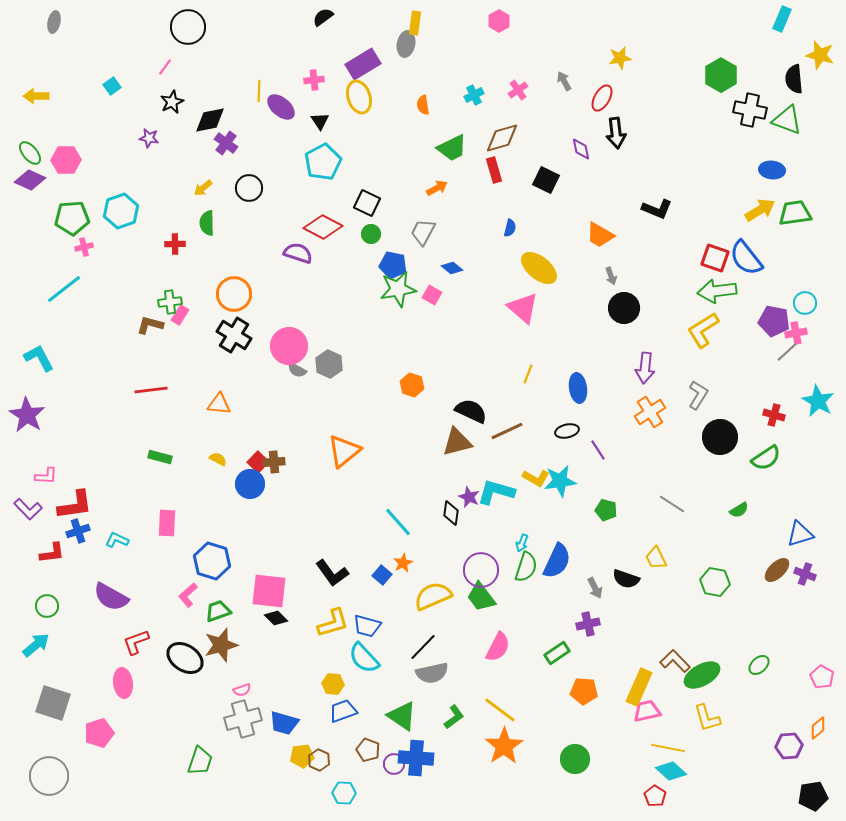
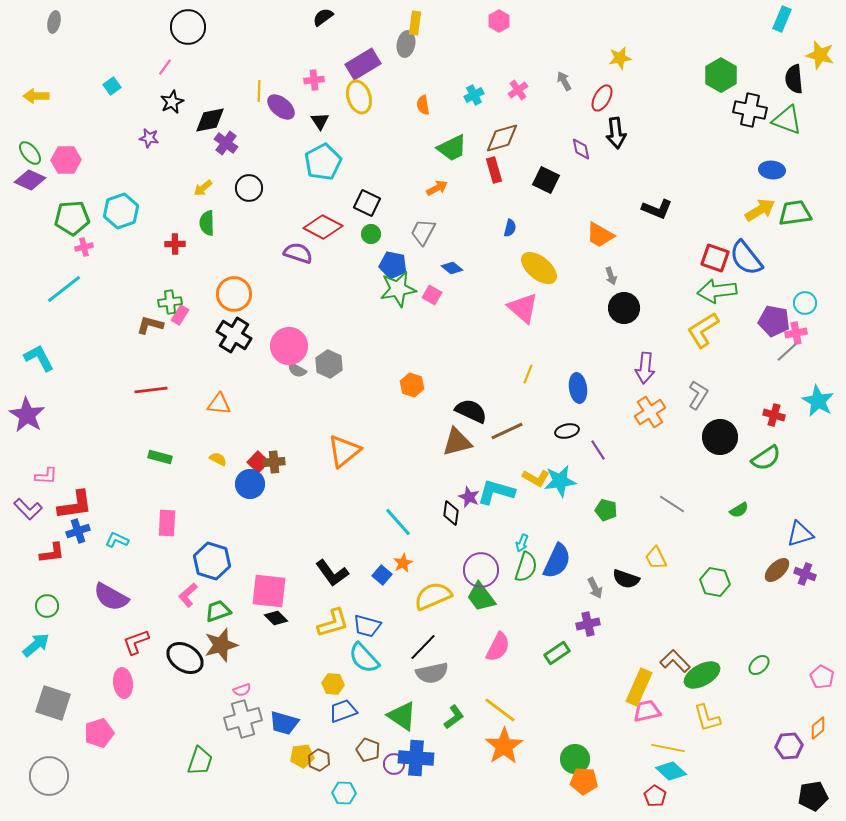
orange pentagon at (584, 691): moved 90 px down
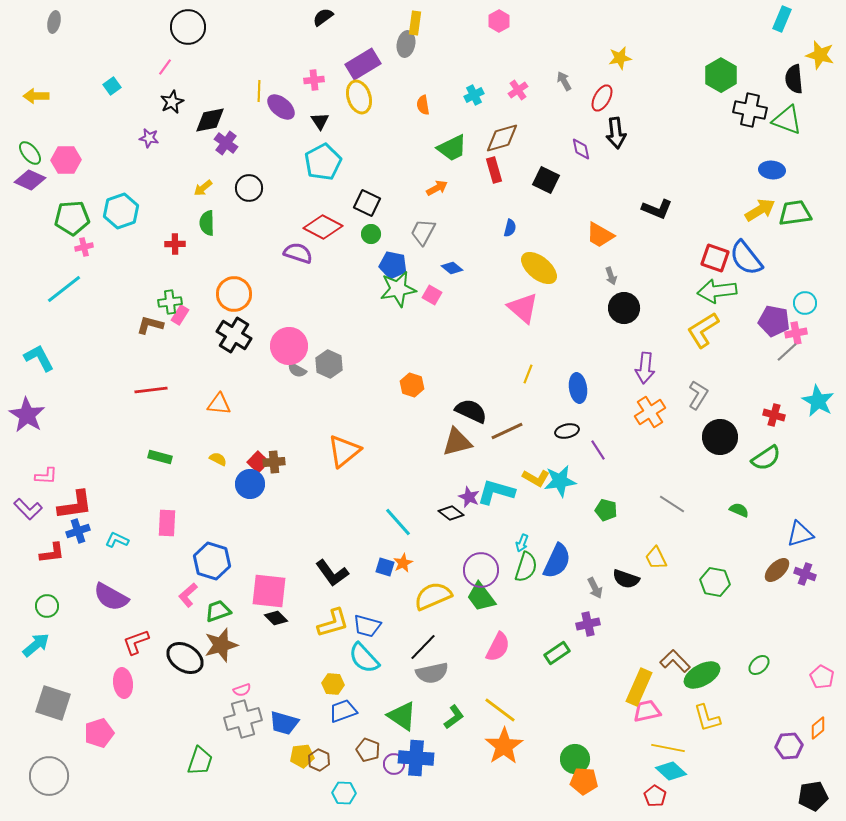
green semicircle at (739, 510): rotated 126 degrees counterclockwise
black diamond at (451, 513): rotated 60 degrees counterclockwise
blue square at (382, 575): moved 3 px right, 8 px up; rotated 24 degrees counterclockwise
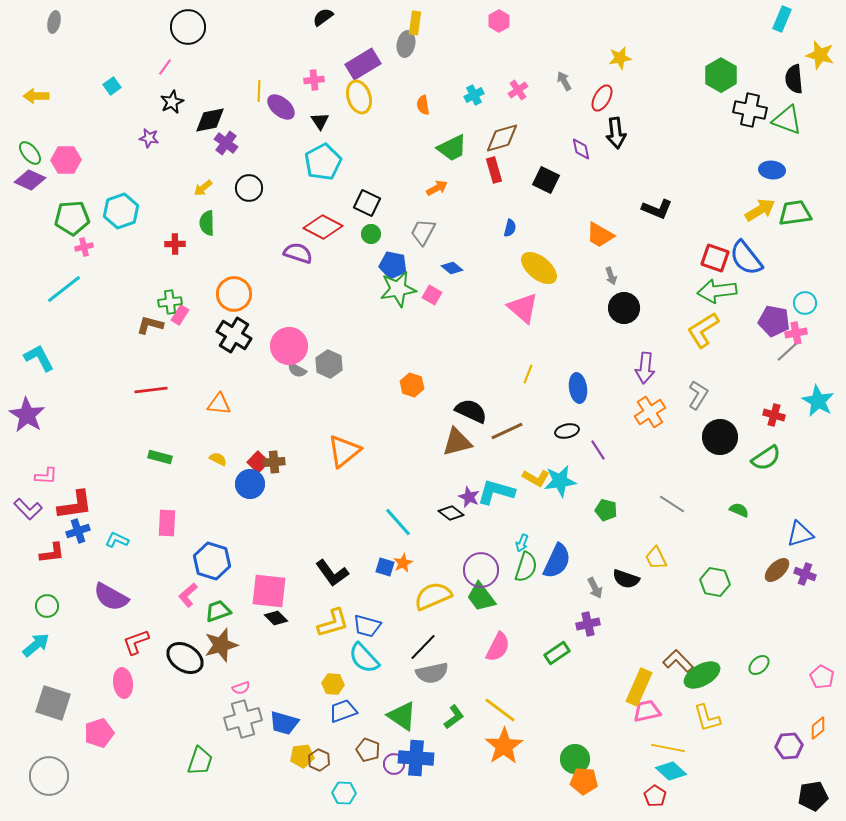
brown L-shape at (675, 661): moved 3 px right
pink semicircle at (242, 690): moved 1 px left, 2 px up
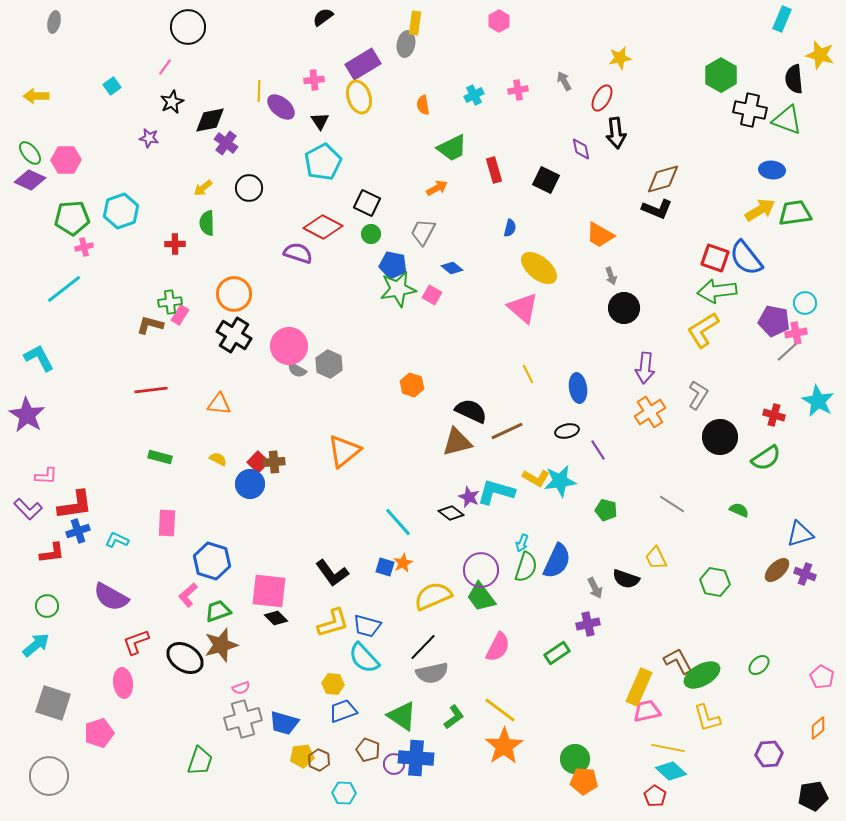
pink cross at (518, 90): rotated 24 degrees clockwise
brown diamond at (502, 138): moved 161 px right, 41 px down
yellow line at (528, 374): rotated 48 degrees counterclockwise
brown L-shape at (678, 661): rotated 16 degrees clockwise
purple hexagon at (789, 746): moved 20 px left, 8 px down
